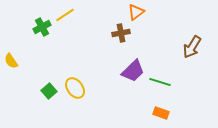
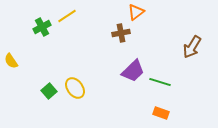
yellow line: moved 2 px right, 1 px down
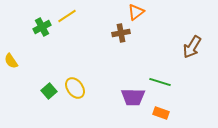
purple trapezoid: moved 26 px down; rotated 45 degrees clockwise
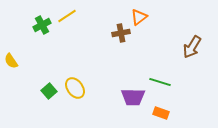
orange triangle: moved 3 px right, 5 px down
green cross: moved 2 px up
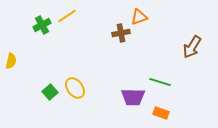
orange triangle: rotated 18 degrees clockwise
yellow semicircle: rotated 133 degrees counterclockwise
green square: moved 1 px right, 1 px down
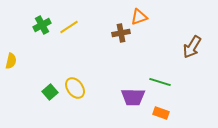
yellow line: moved 2 px right, 11 px down
